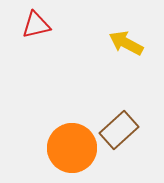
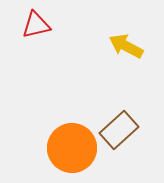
yellow arrow: moved 3 px down
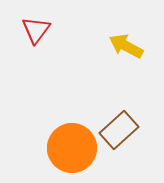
red triangle: moved 5 px down; rotated 40 degrees counterclockwise
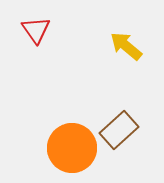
red triangle: rotated 12 degrees counterclockwise
yellow arrow: rotated 12 degrees clockwise
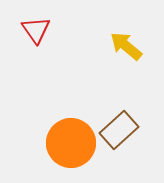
orange circle: moved 1 px left, 5 px up
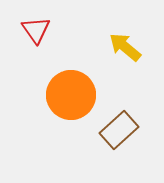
yellow arrow: moved 1 px left, 1 px down
orange circle: moved 48 px up
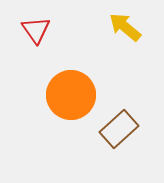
yellow arrow: moved 20 px up
brown rectangle: moved 1 px up
